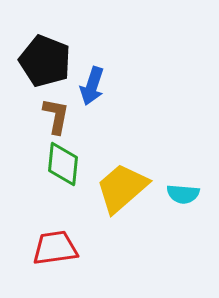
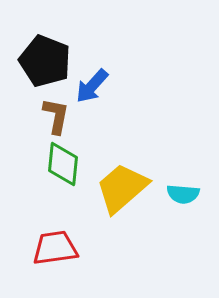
blue arrow: rotated 24 degrees clockwise
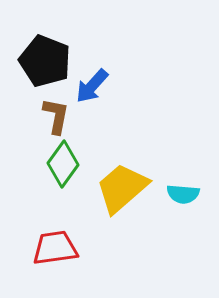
green diamond: rotated 30 degrees clockwise
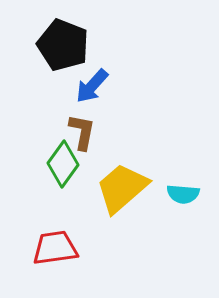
black pentagon: moved 18 px right, 16 px up
brown L-shape: moved 26 px right, 16 px down
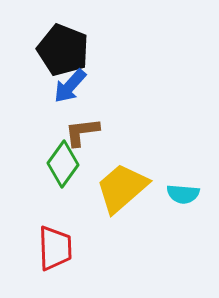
black pentagon: moved 5 px down
blue arrow: moved 22 px left
brown L-shape: rotated 108 degrees counterclockwise
red trapezoid: rotated 96 degrees clockwise
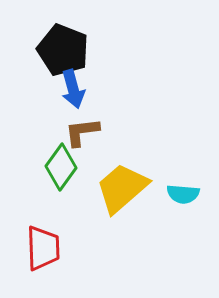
blue arrow: moved 3 px right, 3 px down; rotated 57 degrees counterclockwise
green diamond: moved 2 px left, 3 px down
red trapezoid: moved 12 px left
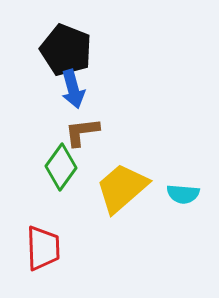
black pentagon: moved 3 px right
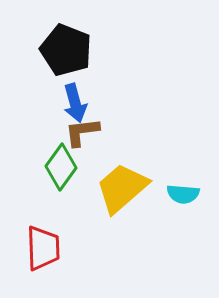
blue arrow: moved 2 px right, 14 px down
